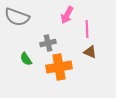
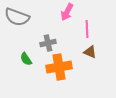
pink arrow: moved 3 px up
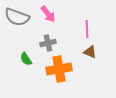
pink arrow: moved 19 px left, 2 px down; rotated 66 degrees counterclockwise
orange cross: moved 2 px down
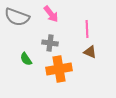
pink arrow: moved 3 px right
gray cross: moved 2 px right; rotated 21 degrees clockwise
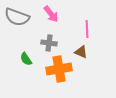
gray cross: moved 1 px left
brown triangle: moved 9 px left
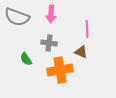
pink arrow: rotated 42 degrees clockwise
orange cross: moved 1 px right, 1 px down
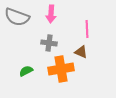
green semicircle: moved 12 px down; rotated 96 degrees clockwise
orange cross: moved 1 px right, 1 px up
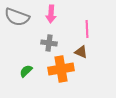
green semicircle: rotated 16 degrees counterclockwise
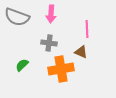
green semicircle: moved 4 px left, 6 px up
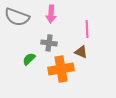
green semicircle: moved 7 px right, 6 px up
